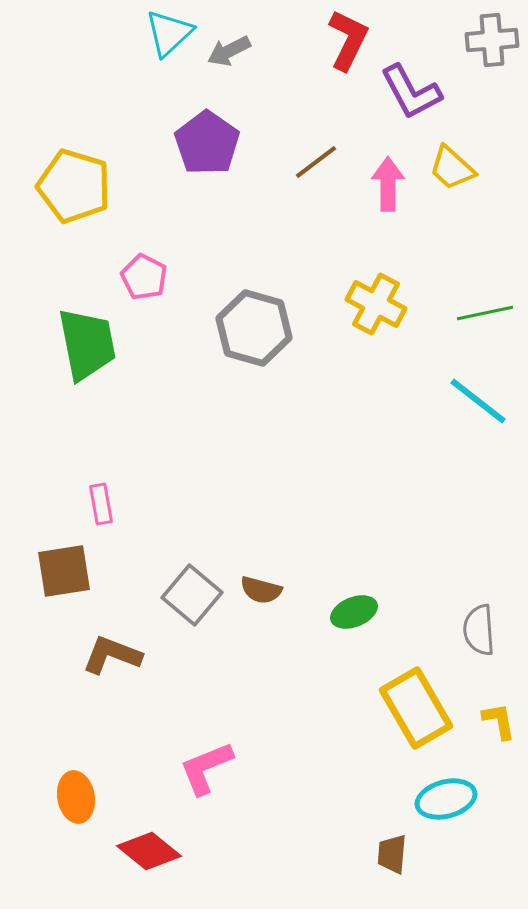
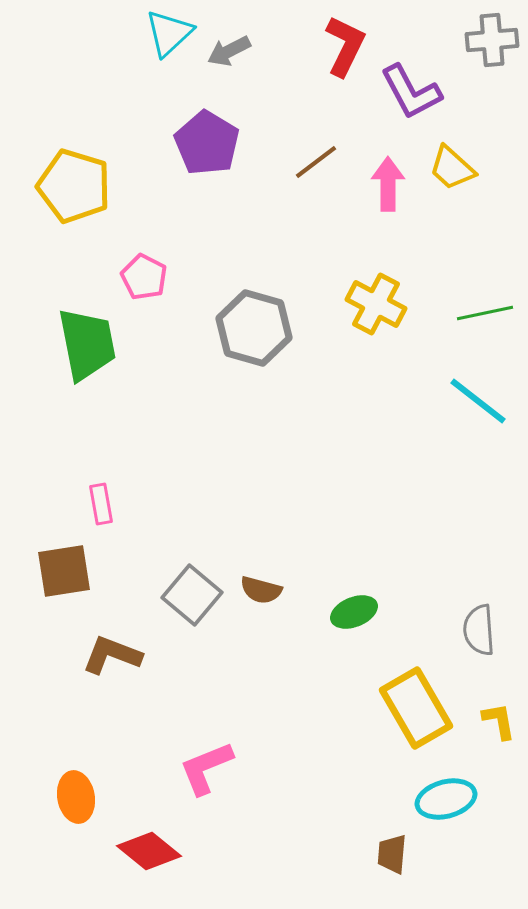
red L-shape: moved 3 px left, 6 px down
purple pentagon: rotated 4 degrees counterclockwise
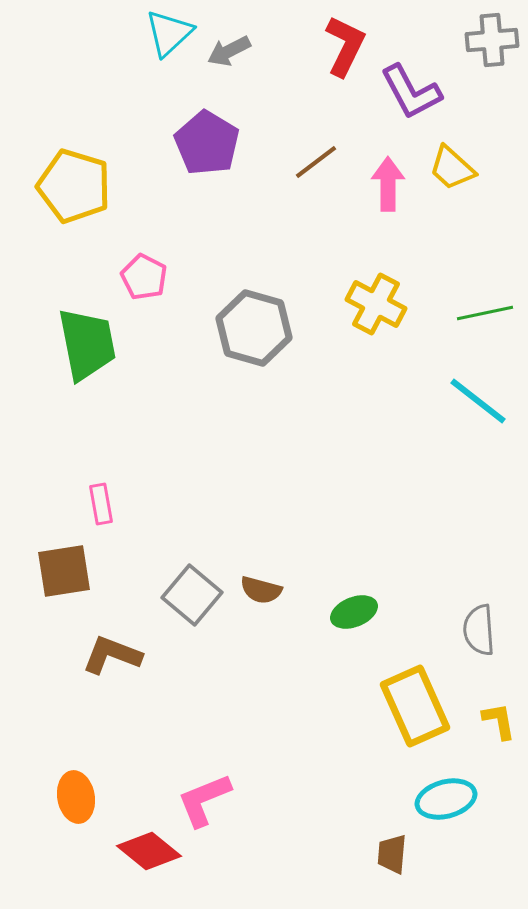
yellow rectangle: moved 1 px left, 2 px up; rotated 6 degrees clockwise
pink L-shape: moved 2 px left, 32 px down
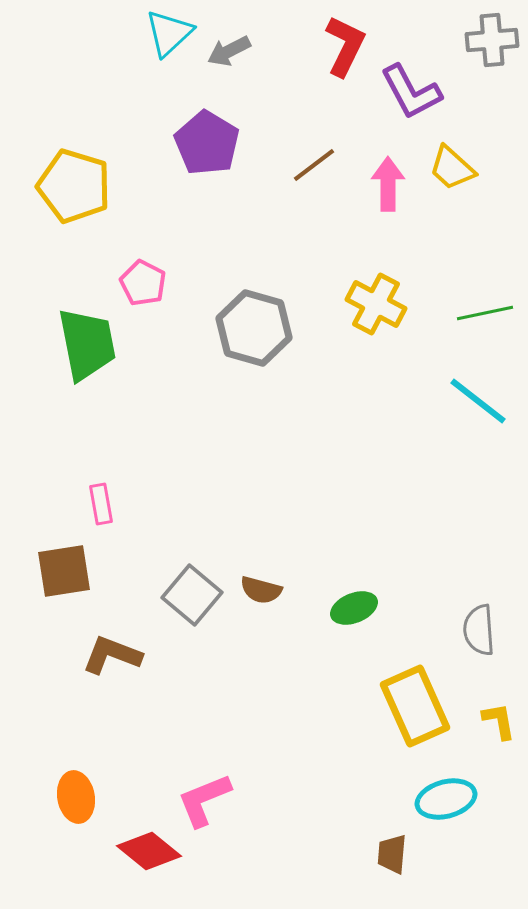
brown line: moved 2 px left, 3 px down
pink pentagon: moved 1 px left, 6 px down
green ellipse: moved 4 px up
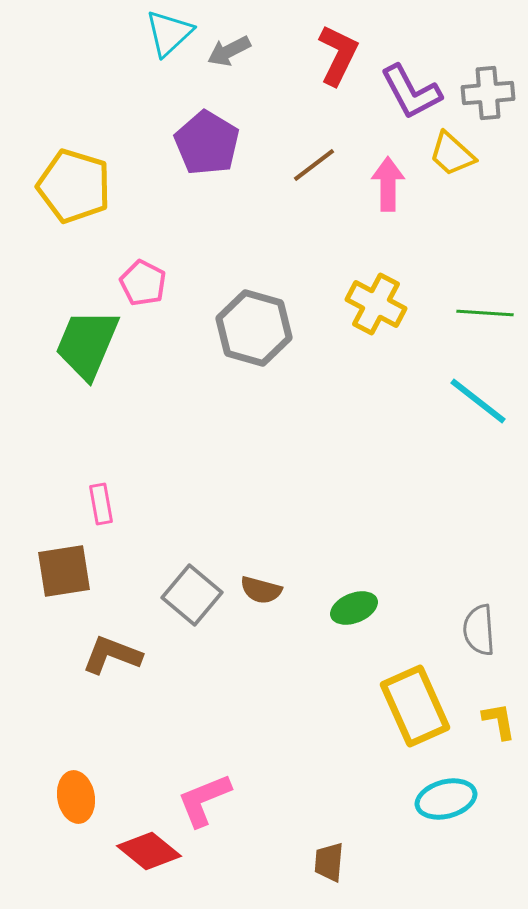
gray cross: moved 4 px left, 53 px down
red L-shape: moved 7 px left, 9 px down
yellow trapezoid: moved 14 px up
green line: rotated 16 degrees clockwise
green trapezoid: rotated 146 degrees counterclockwise
brown trapezoid: moved 63 px left, 8 px down
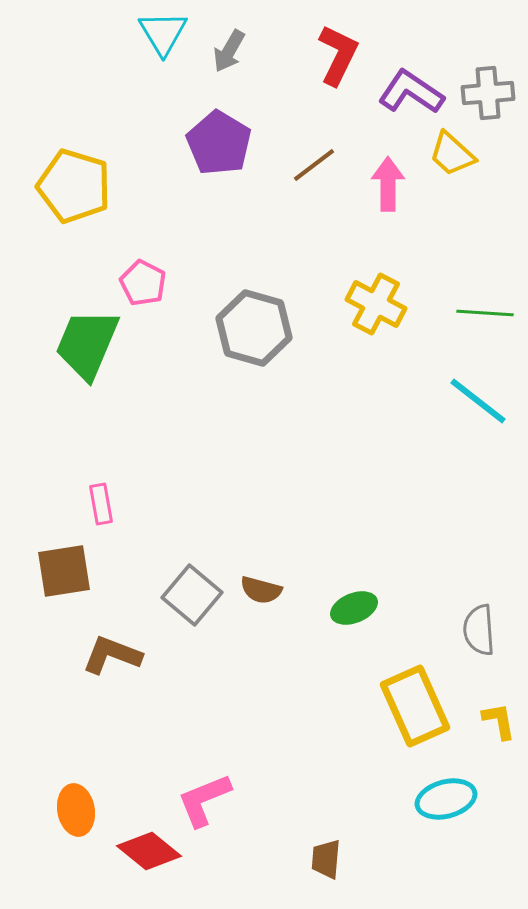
cyan triangle: moved 6 px left; rotated 18 degrees counterclockwise
gray arrow: rotated 33 degrees counterclockwise
purple L-shape: rotated 152 degrees clockwise
purple pentagon: moved 12 px right
orange ellipse: moved 13 px down
brown trapezoid: moved 3 px left, 3 px up
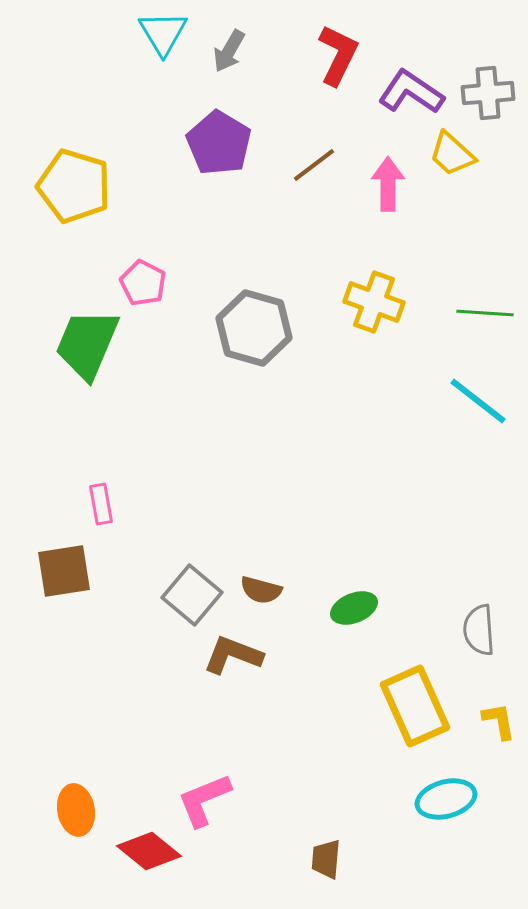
yellow cross: moved 2 px left, 2 px up; rotated 8 degrees counterclockwise
brown L-shape: moved 121 px right
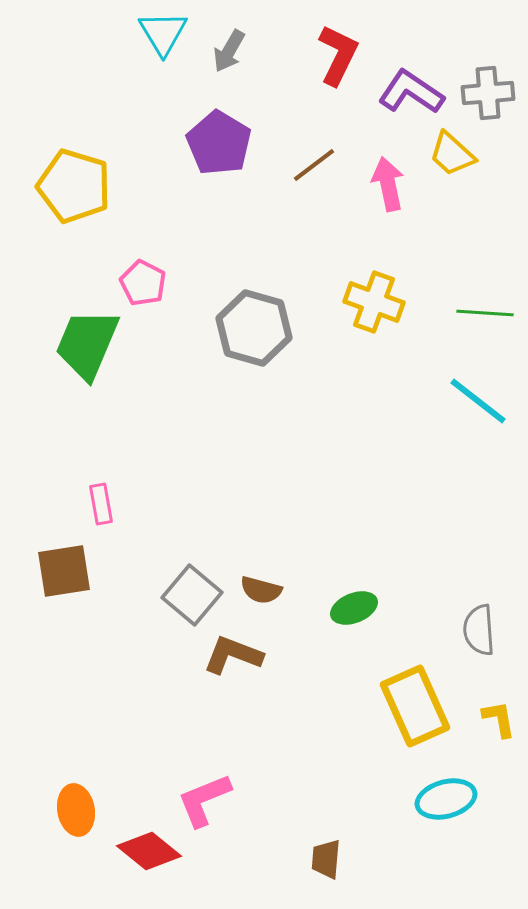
pink arrow: rotated 12 degrees counterclockwise
yellow L-shape: moved 2 px up
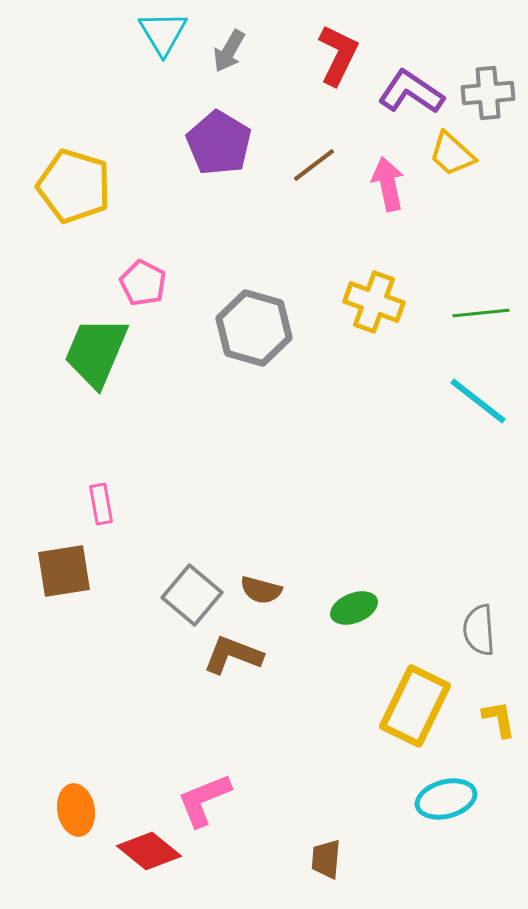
green line: moved 4 px left; rotated 10 degrees counterclockwise
green trapezoid: moved 9 px right, 8 px down
yellow rectangle: rotated 50 degrees clockwise
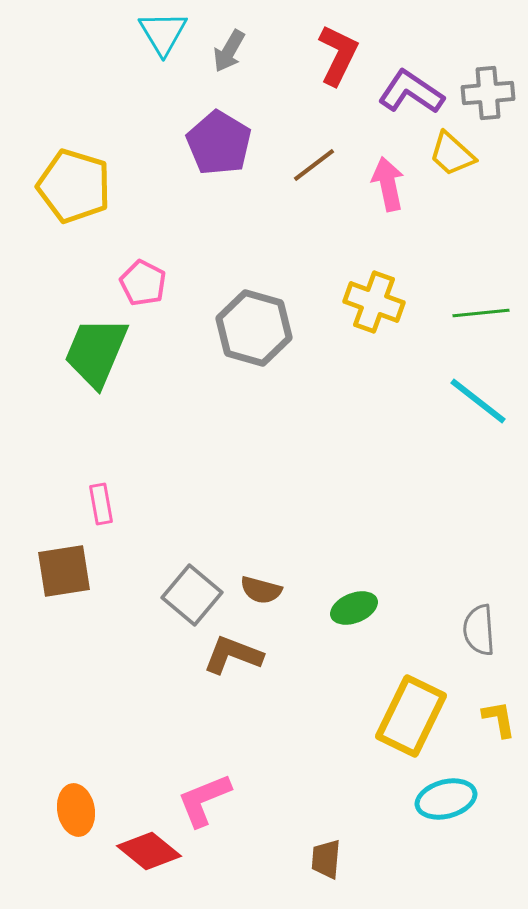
yellow rectangle: moved 4 px left, 10 px down
